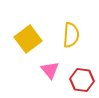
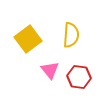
red hexagon: moved 3 px left, 3 px up
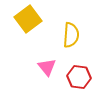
yellow square: moved 20 px up
pink triangle: moved 3 px left, 3 px up
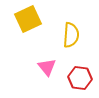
yellow square: rotated 12 degrees clockwise
red hexagon: moved 1 px right, 1 px down
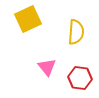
yellow semicircle: moved 5 px right, 3 px up
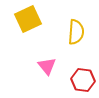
pink triangle: moved 1 px up
red hexagon: moved 3 px right, 2 px down
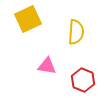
pink triangle: rotated 42 degrees counterclockwise
red hexagon: rotated 15 degrees clockwise
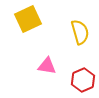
yellow semicircle: moved 4 px right; rotated 20 degrees counterclockwise
red hexagon: rotated 15 degrees clockwise
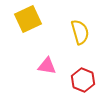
red hexagon: rotated 15 degrees counterclockwise
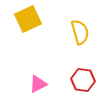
pink triangle: moved 9 px left, 18 px down; rotated 36 degrees counterclockwise
red hexagon: rotated 15 degrees counterclockwise
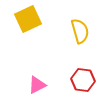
yellow semicircle: moved 1 px up
pink triangle: moved 1 px left, 1 px down
